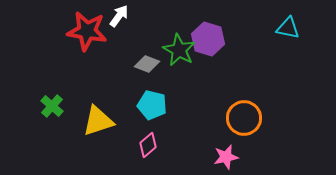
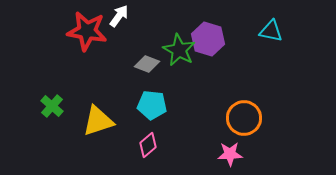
cyan triangle: moved 17 px left, 3 px down
cyan pentagon: rotated 8 degrees counterclockwise
pink star: moved 4 px right, 3 px up; rotated 10 degrees clockwise
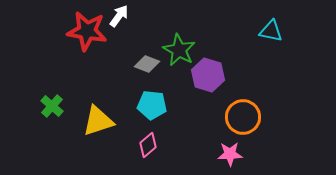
purple hexagon: moved 36 px down
orange circle: moved 1 px left, 1 px up
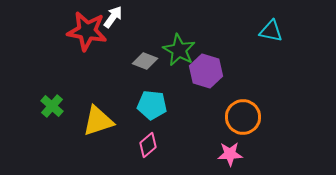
white arrow: moved 6 px left, 1 px down
gray diamond: moved 2 px left, 3 px up
purple hexagon: moved 2 px left, 4 px up
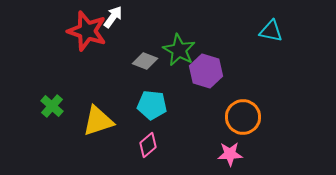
red star: rotated 9 degrees clockwise
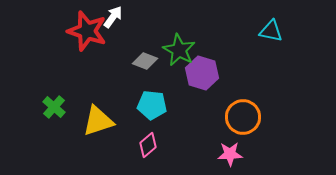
purple hexagon: moved 4 px left, 2 px down
green cross: moved 2 px right, 1 px down
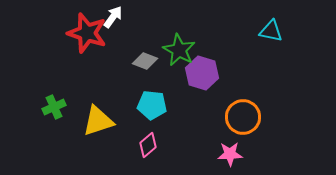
red star: moved 2 px down
green cross: rotated 25 degrees clockwise
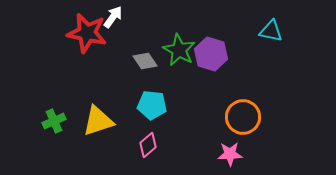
red star: rotated 6 degrees counterclockwise
gray diamond: rotated 35 degrees clockwise
purple hexagon: moved 9 px right, 19 px up
green cross: moved 14 px down
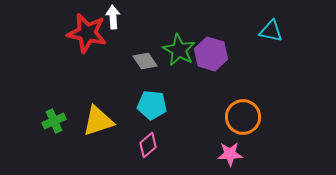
white arrow: rotated 40 degrees counterclockwise
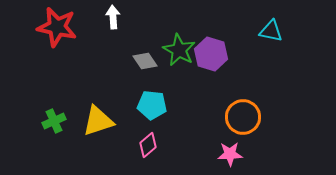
red star: moved 30 px left, 6 px up
